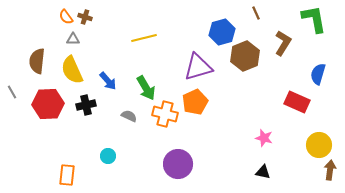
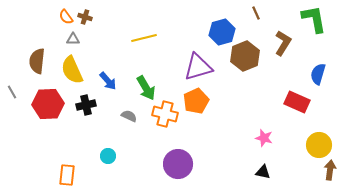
orange pentagon: moved 1 px right, 1 px up
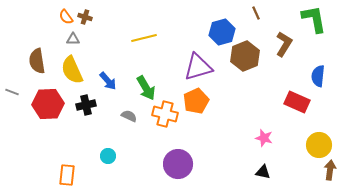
brown L-shape: moved 1 px right, 1 px down
brown semicircle: rotated 15 degrees counterclockwise
blue semicircle: moved 2 px down; rotated 10 degrees counterclockwise
gray line: rotated 40 degrees counterclockwise
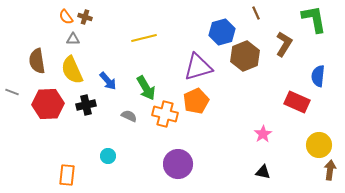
pink star: moved 1 px left, 4 px up; rotated 24 degrees clockwise
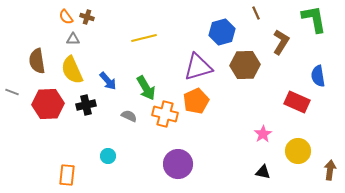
brown cross: moved 2 px right
brown L-shape: moved 3 px left, 2 px up
brown hexagon: moved 9 px down; rotated 20 degrees clockwise
blue semicircle: rotated 15 degrees counterclockwise
yellow circle: moved 21 px left, 6 px down
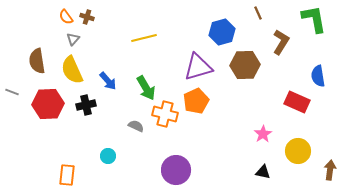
brown line: moved 2 px right
gray triangle: rotated 48 degrees counterclockwise
gray semicircle: moved 7 px right, 10 px down
purple circle: moved 2 px left, 6 px down
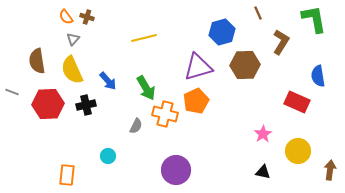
gray semicircle: rotated 91 degrees clockwise
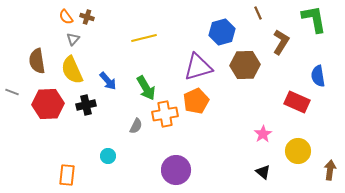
orange cross: rotated 25 degrees counterclockwise
black triangle: rotated 28 degrees clockwise
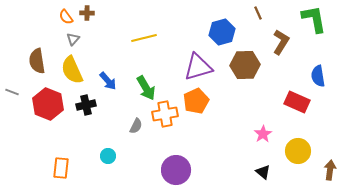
brown cross: moved 4 px up; rotated 16 degrees counterclockwise
red hexagon: rotated 24 degrees clockwise
orange rectangle: moved 6 px left, 7 px up
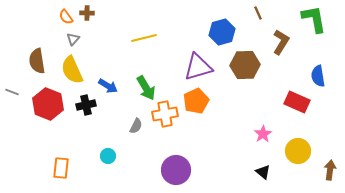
blue arrow: moved 5 px down; rotated 18 degrees counterclockwise
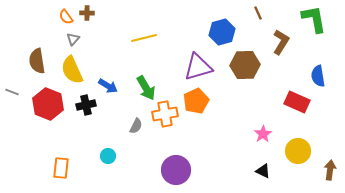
black triangle: moved 1 px up; rotated 14 degrees counterclockwise
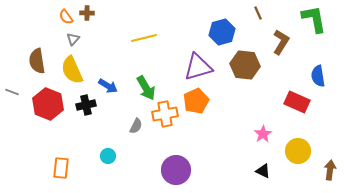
brown hexagon: rotated 8 degrees clockwise
